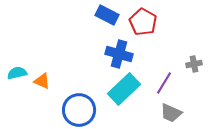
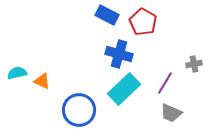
purple line: moved 1 px right
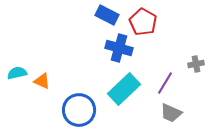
blue cross: moved 6 px up
gray cross: moved 2 px right
